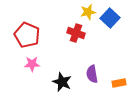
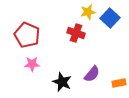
purple semicircle: rotated 132 degrees counterclockwise
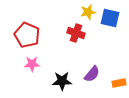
blue square: rotated 30 degrees counterclockwise
black star: moved 1 px up; rotated 24 degrees counterclockwise
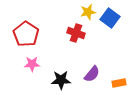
blue square: rotated 24 degrees clockwise
red pentagon: moved 1 px left, 1 px up; rotated 10 degrees clockwise
black star: moved 1 px left, 1 px up
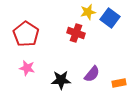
pink star: moved 5 px left, 4 px down; rotated 14 degrees clockwise
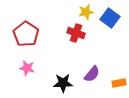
yellow star: moved 2 px left
black star: moved 2 px right, 3 px down
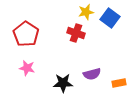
purple semicircle: rotated 36 degrees clockwise
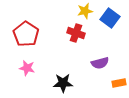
yellow star: moved 1 px left, 1 px up
purple semicircle: moved 8 px right, 11 px up
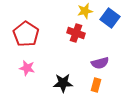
orange rectangle: moved 23 px left, 2 px down; rotated 64 degrees counterclockwise
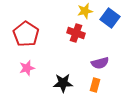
pink star: rotated 28 degrees counterclockwise
orange rectangle: moved 1 px left
